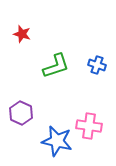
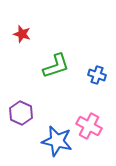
blue cross: moved 10 px down
pink cross: rotated 20 degrees clockwise
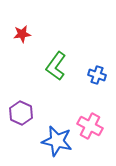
red star: rotated 24 degrees counterclockwise
green L-shape: rotated 144 degrees clockwise
pink cross: moved 1 px right
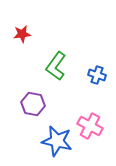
purple hexagon: moved 12 px right, 9 px up; rotated 15 degrees counterclockwise
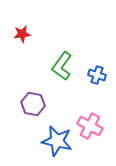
green L-shape: moved 6 px right
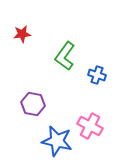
green L-shape: moved 3 px right, 10 px up
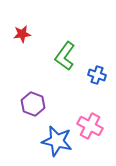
purple hexagon: rotated 10 degrees clockwise
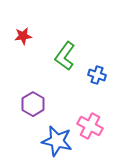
red star: moved 1 px right, 2 px down
purple hexagon: rotated 10 degrees clockwise
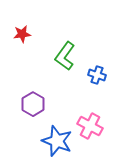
red star: moved 1 px left, 2 px up
blue star: rotated 8 degrees clockwise
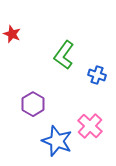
red star: moved 10 px left; rotated 30 degrees clockwise
green L-shape: moved 1 px left, 1 px up
pink cross: rotated 15 degrees clockwise
